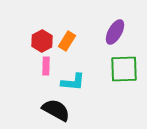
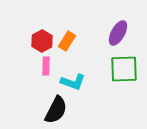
purple ellipse: moved 3 px right, 1 px down
cyan L-shape: rotated 15 degrees clockwise
black semicircle: rotated 88 degrees clockwise
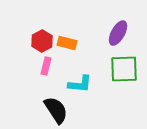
orange rectangle: moved 2 px down; rotated 72 degrees clockwise
pink rectangle: rotated 12 degrees clockwise
cyan L-shape: moved 7 px right, 2 px down; rotated 15 degrees counterclockwise
black semicircle: rotated 60 degrees counterclockwise
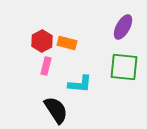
purple ellipse: moved 5 px right, 6 px up
green square: moved 2 px up; rotated 8 degrees clockwise
